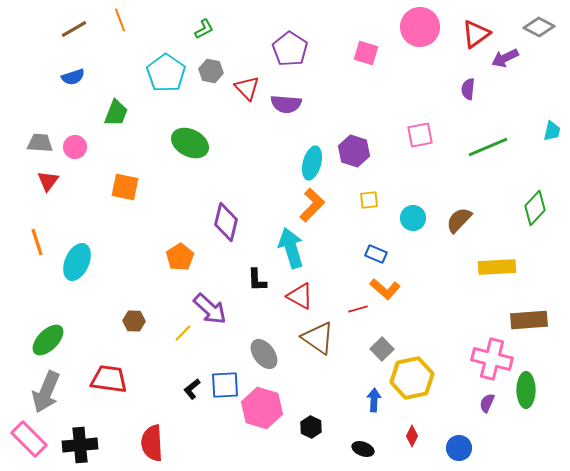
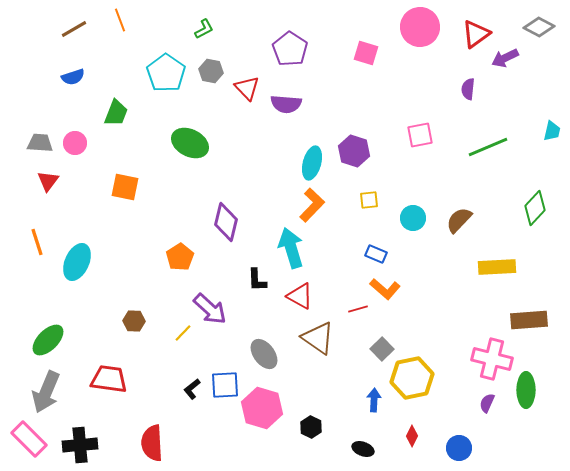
pink circle at (75, 147): moved 4 px up
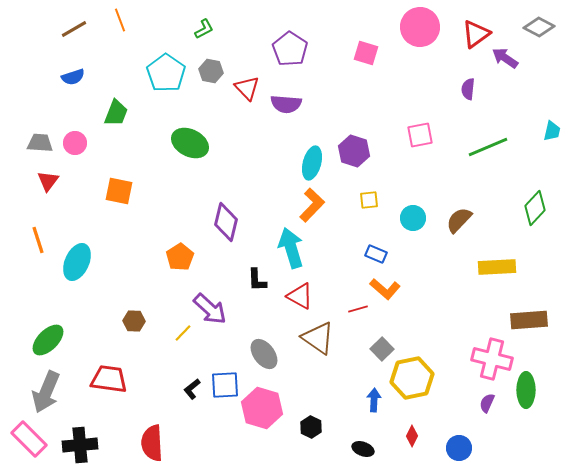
purple arrow at (505, 58): rotated 60 degrees clockwise
orange square at (125, 187): moved 6 px left, 4 px down
orange line at (37, 242): moved 1 px right, 2 px up
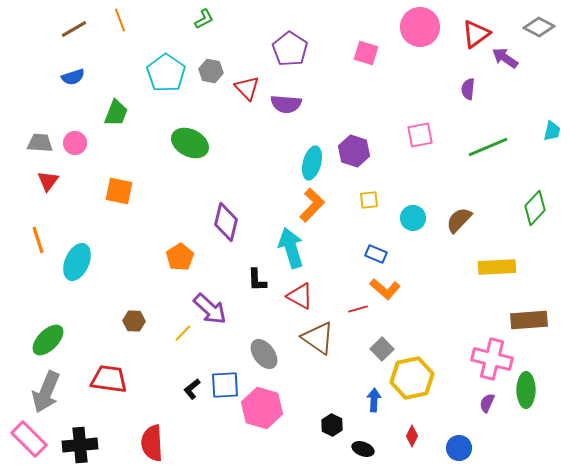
green L-shape at (204, 29): moved 10 px up
black hexagon at (311, 427): moved 21 px right, 2 px up
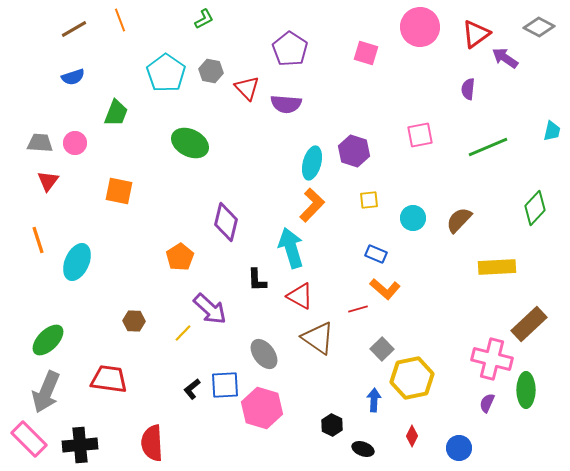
brown rectangle at (529, 320): moved 4 px down; rotated 39 degrees counterclockwise
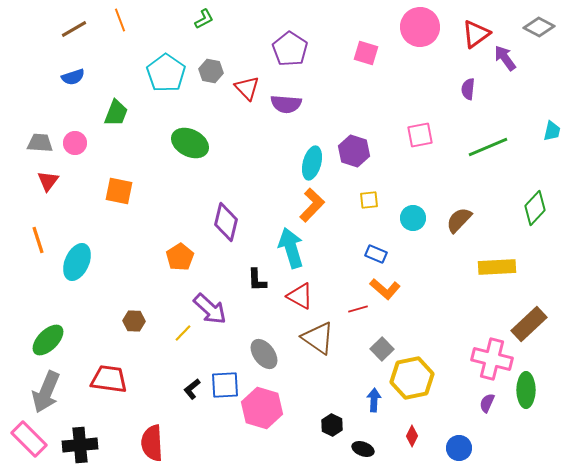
purple arrow at (505, 58): rotated 20 degrees clockwise
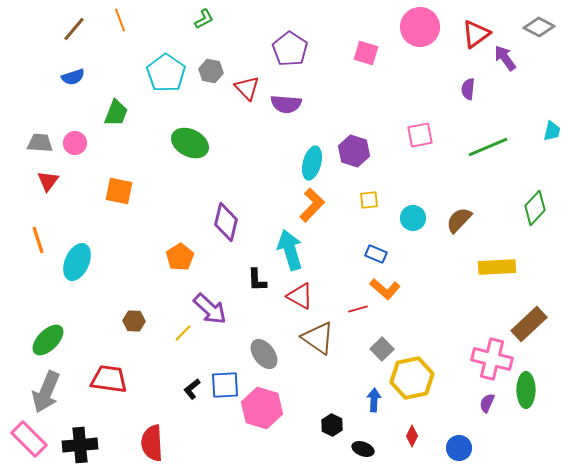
brown line at (74, 29): rotated 20 degrees counterclockwise
cyan arrow at (291, 248): moved 1 px left, 2 px down
